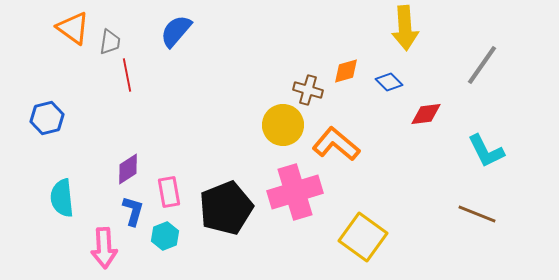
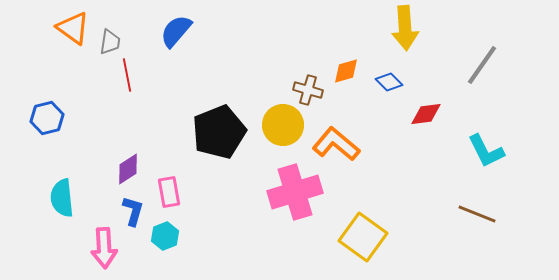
black pentagon: moved 7 px left, 76 px up
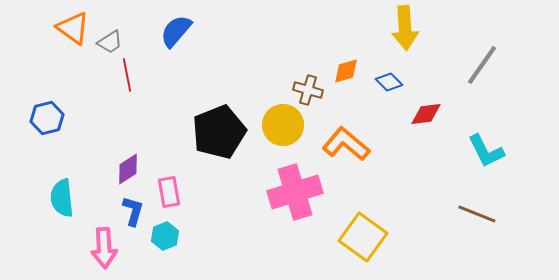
gray trapezoid: rotated 48 degrees clockwise
orange L-shape: moved 10 px right
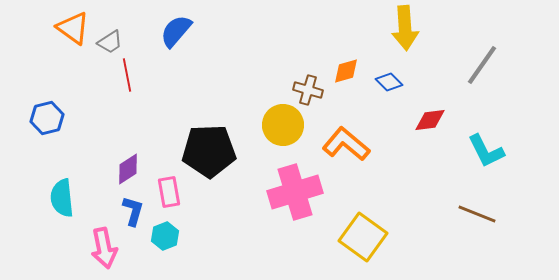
red diamond: moved 4 px right, 6 px down
black pentagon: moved 10 px left, 19 px down; rotated 20 degrees clockwise
pink arrow: rotated 9 degrees counterclockwise
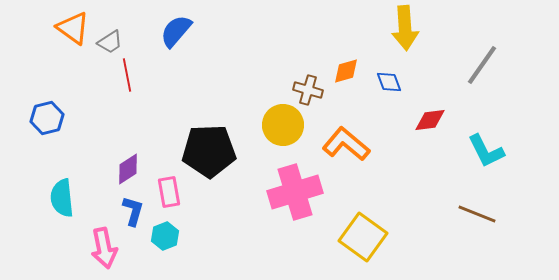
blue diamond: rotated 24 degrees clockwise
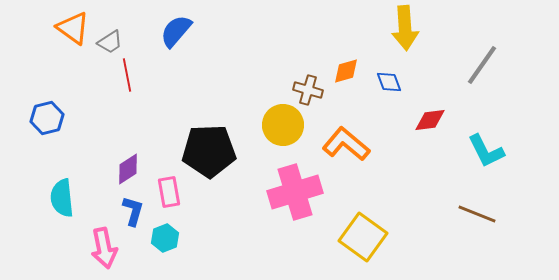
cyan hexagon: moved 2 px down
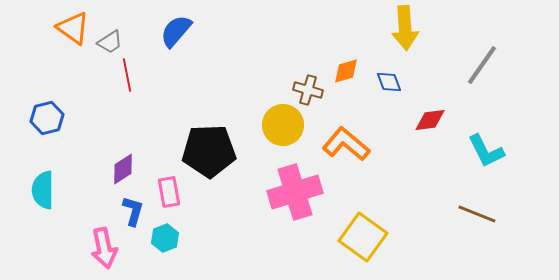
purple diamond: moved 5 px left
cyan semicircle: moved 19 px left, 8 px up; rotated 6 degrees clockwise
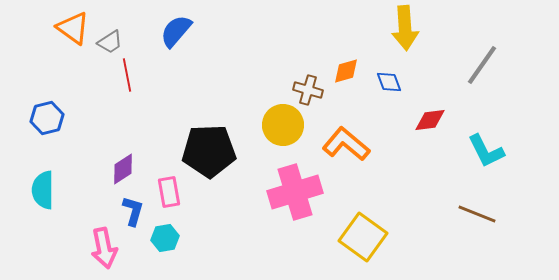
cyan hexagon: rotated 12 degrees clockwise
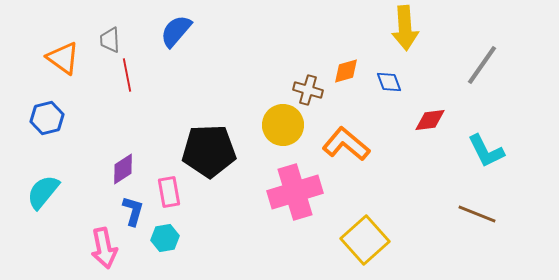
orange triangle: moved 10 px left, 30 px down
gray trapezoid: moved 2 px up; rotated 120 degrees clockwise
cyan semicircle: moved 2 px down; rotated 39 degrees clockwise
yellow square: moved 2 px right, 3 px down; rotated 12 degrees clockwise
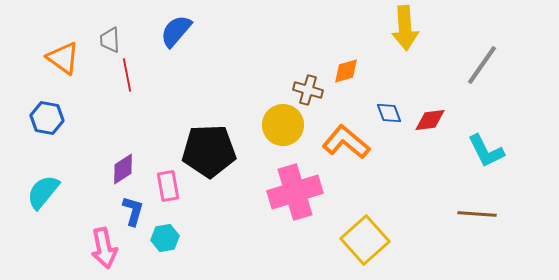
blue diamond: moved 31 px down
blue hexagon: rotated 24 degrees clockwise
orange L-shape: moved 2 px up
pink rectangle: moved 1 px left, 6 px up
brown line: rotated 18 degrees counterclockwise
